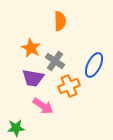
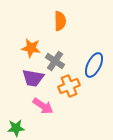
orange star: rotated 18 degrees counterclockwise
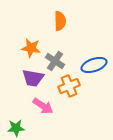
blue ellipse: rotated 45 degrees clockwise
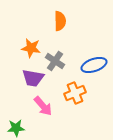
orange cross: moved 6 px right, 7 px down
pink arrow: rotated 15 degrees clockwise
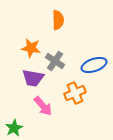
orange semicircle: moved 2 px left, 1 px up
green star: moved 2 px left; rotated 24 degrees counterclockwise
